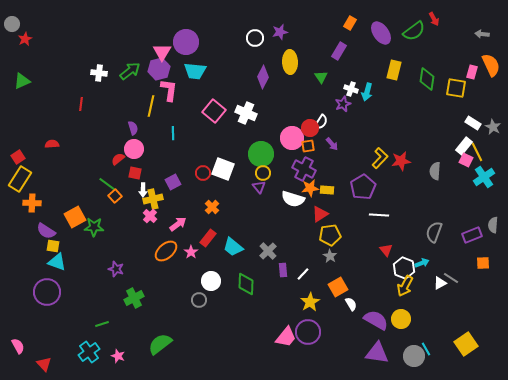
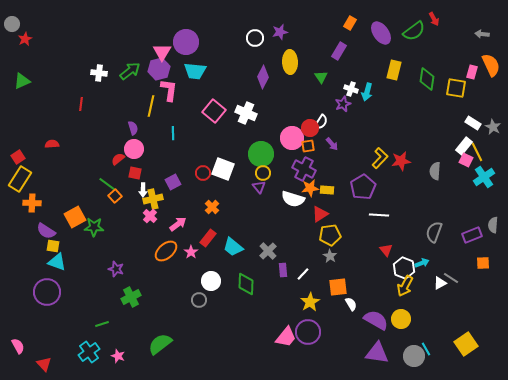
orange square at (338, 287): rotated 24 degrees clockwise
green cross at (134, 298): moved 3 px left, 1 px up
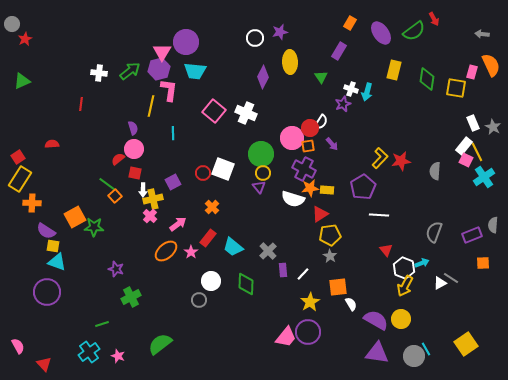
white rectangle at (473, 123): rotated 35 degrees clockwise
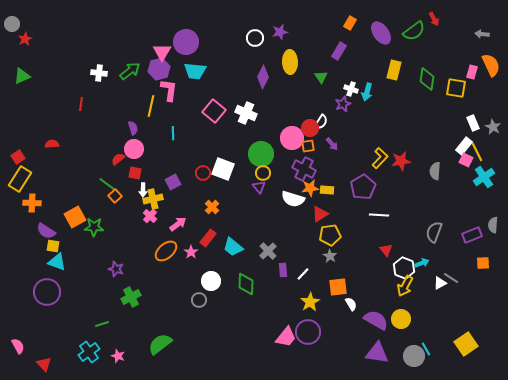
green triangle at (22, 81): moved 5 px up
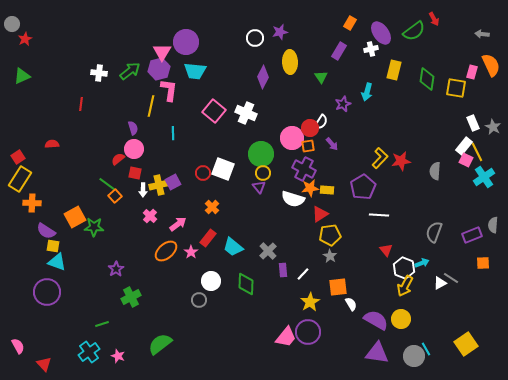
white cross at (351, 89): moved 20 px right, 40 px up; rotated 32 degrees counterclockwise
yellow cross at (153, 199): moved 6 px right, 14 px up
purple star at (116, 269): rotated 21 degrees clockwise
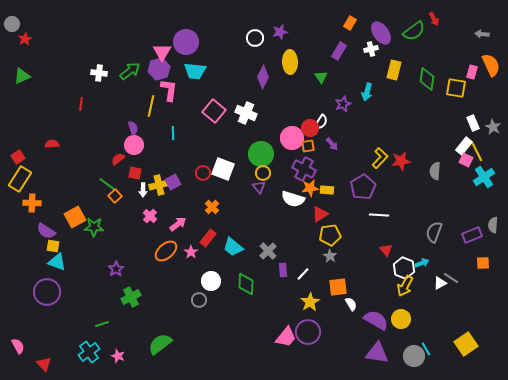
pink circle at (134, 149): moved 4 px up
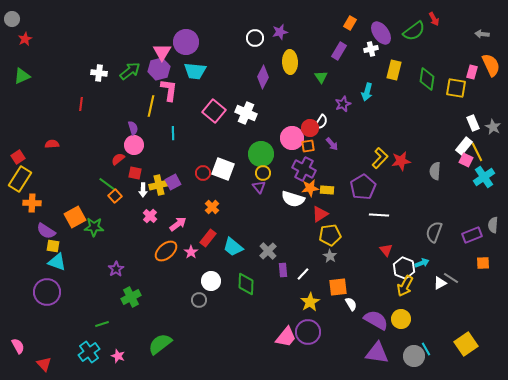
gray circle at (12, 24): moved 5 px up
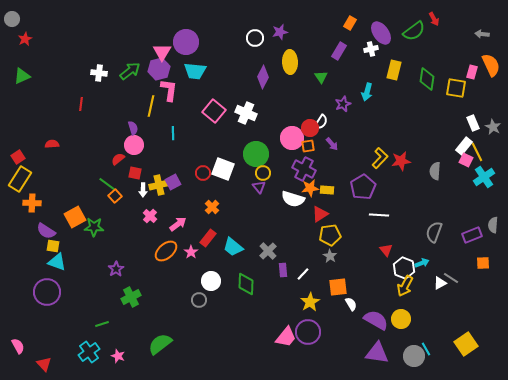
green circle at (261, 154): moved 5 px left
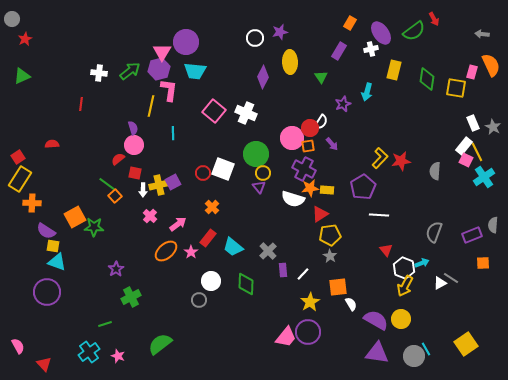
green line at (102, 324): moved 3 px right
